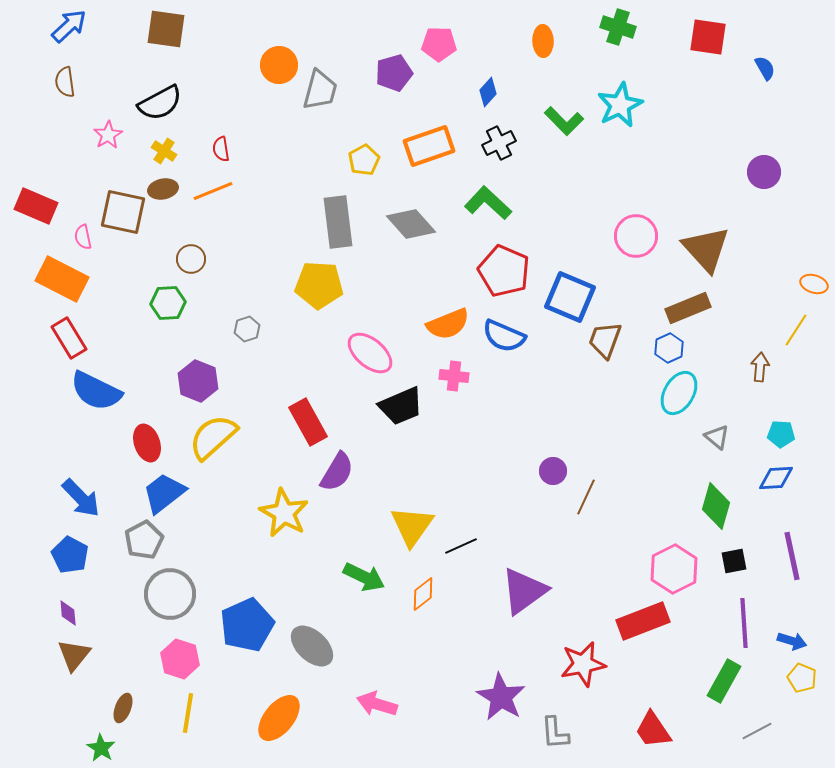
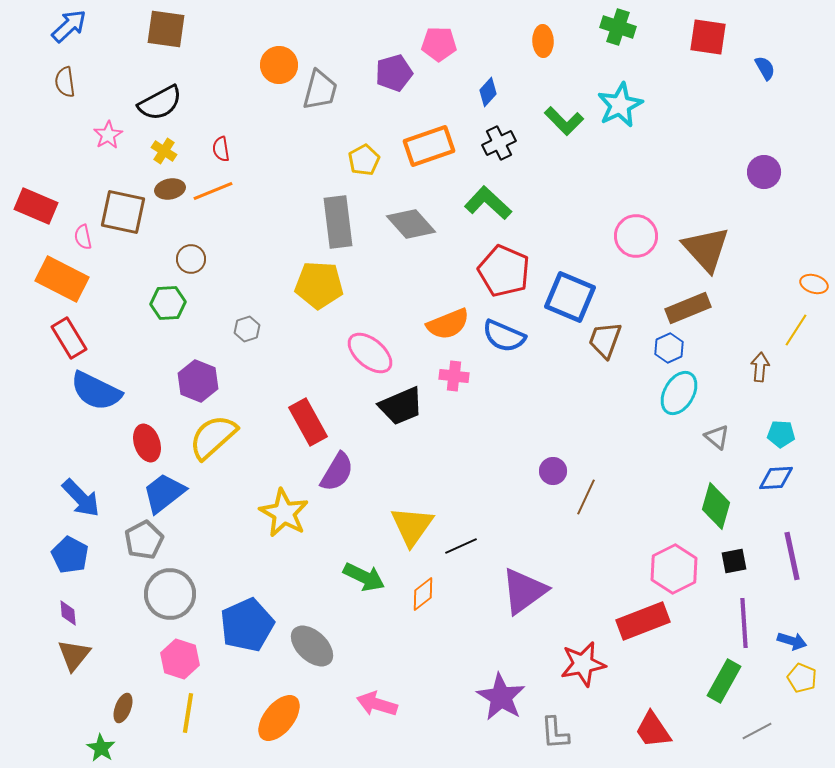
brown ellipse at (163, 189): moved 7 px right
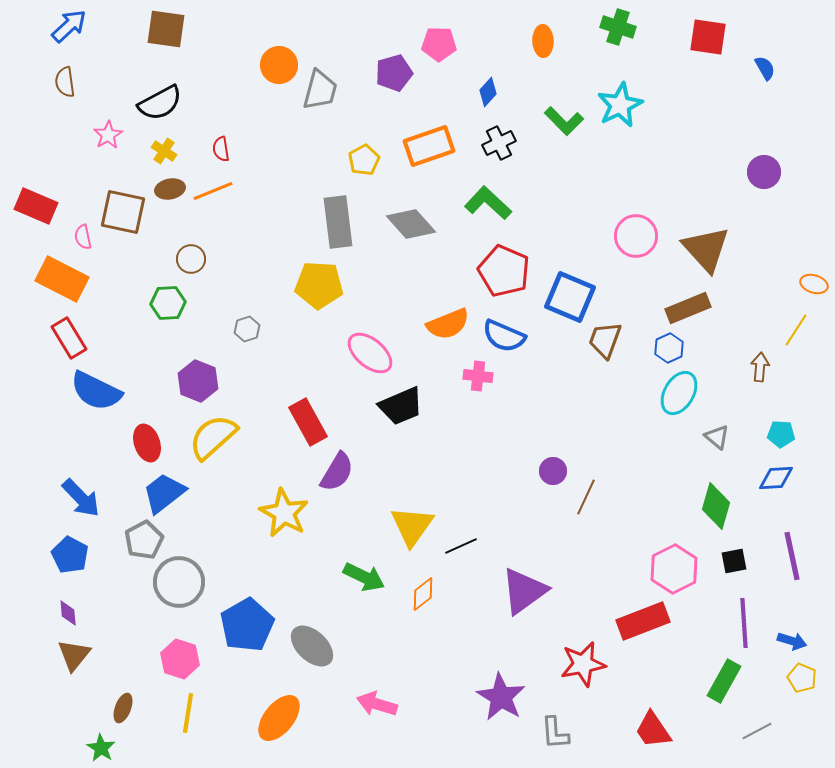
pink cross at (454, 376): moved 24 px right
gray circle at (170, 594): moved 9 px right, 12 px up
blue pentagon at (247, 625): rotated 6 degrees counterclockwise
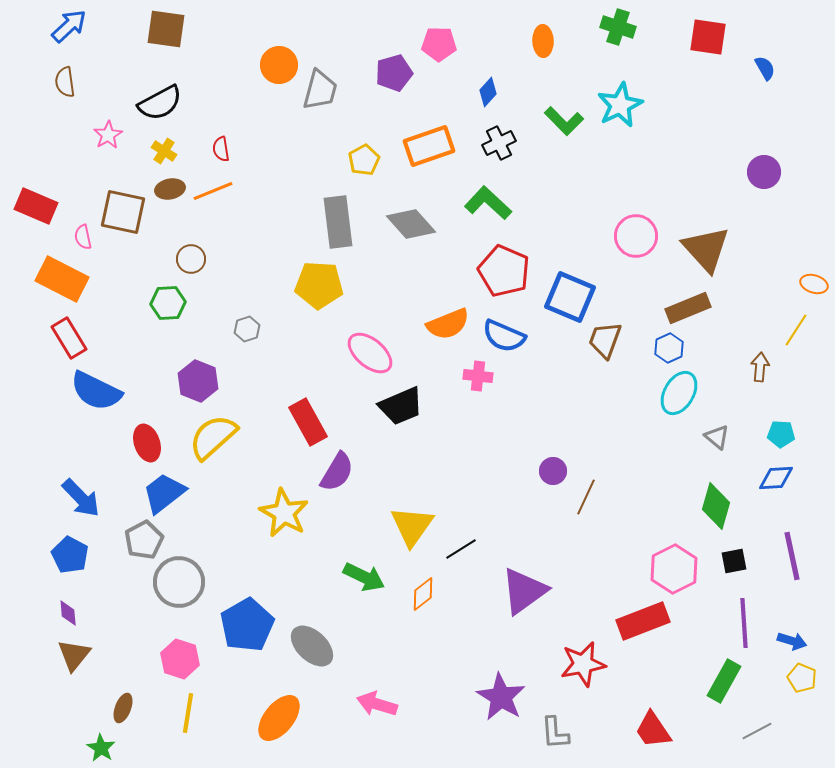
black line at (461, 546): moved 3 px down; rotated 8 degrees counterclockwise
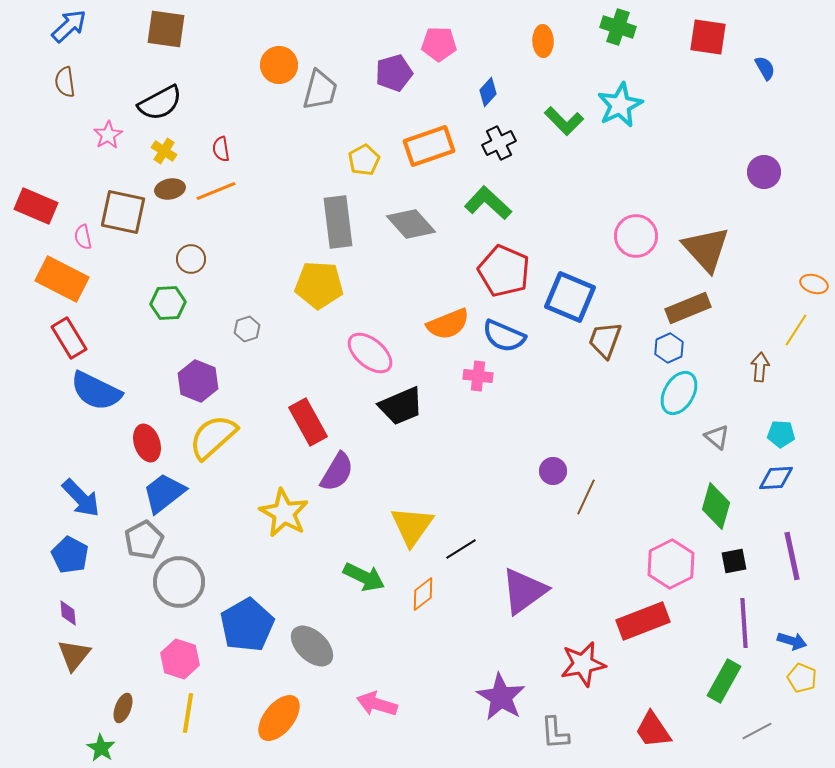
orange line at (213, 191): moved 3 px right
pink hexagon at (674, 569): moved 3 px left, 5 px up
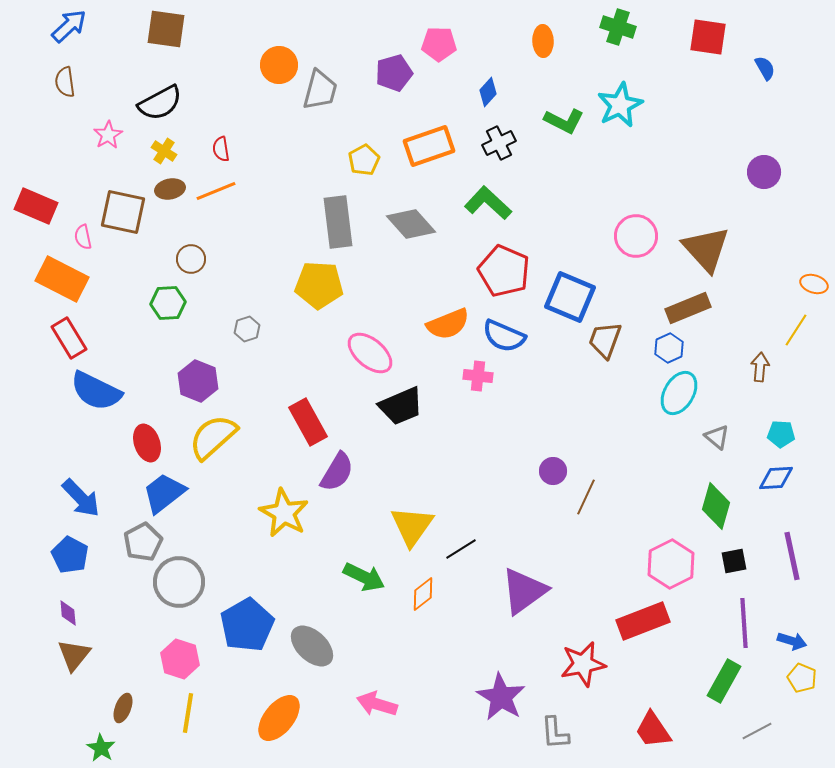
green L-shape at (564, 121): rotated 18 degrees counterclockwise
gray pentagon at (144, 540): moved 1 px left, 2 px down
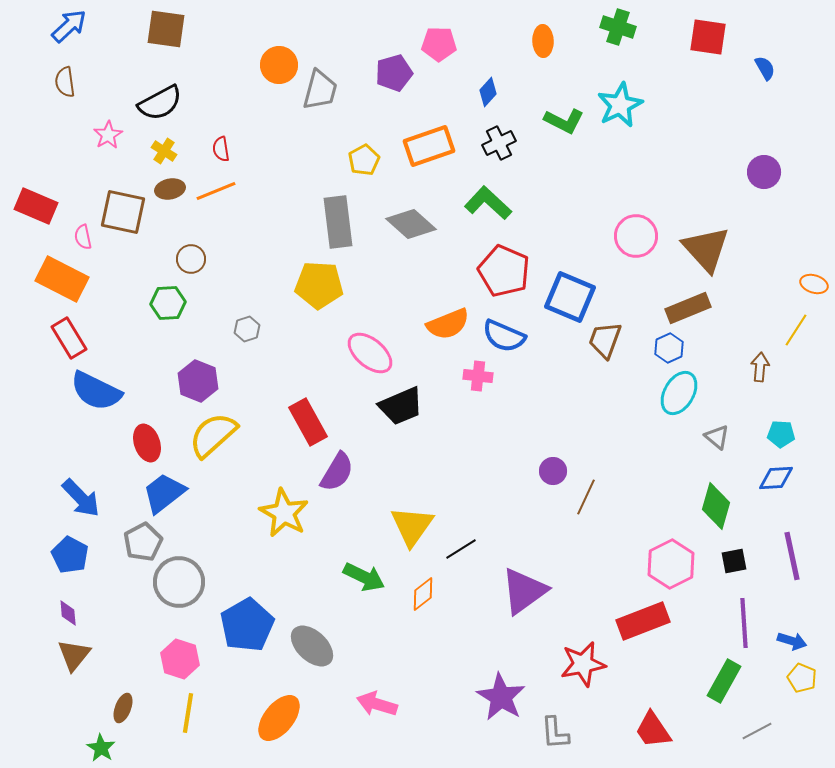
gray diamond at (411, 224): rotated 6 degrees counterclockwise
yellow semicircle at (213, 437): moved 2 px up
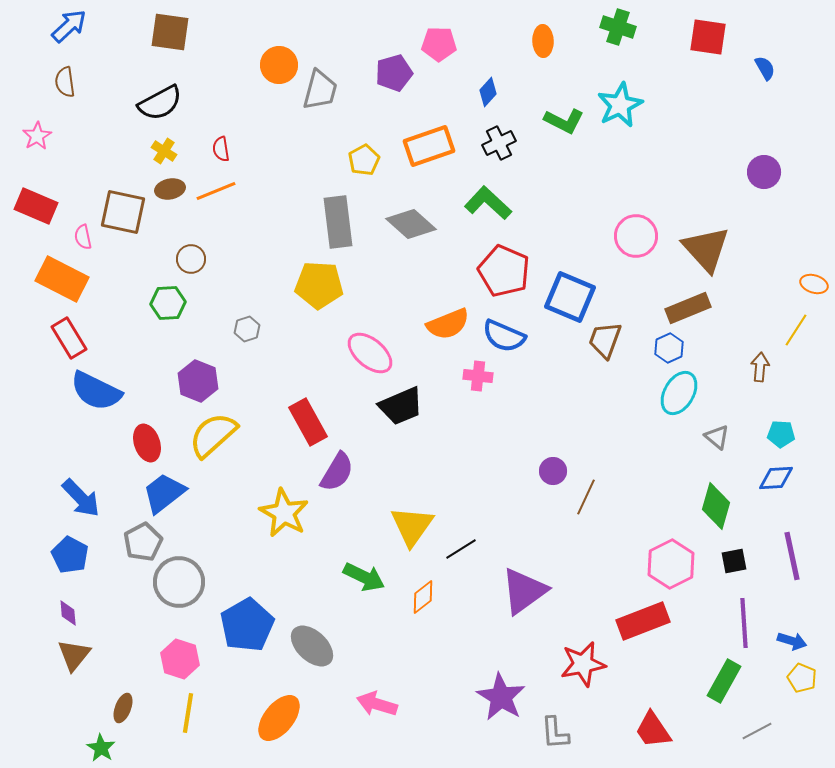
brown square at (166, 29): moved 4 px right, 3 px down
pink star at (108, 135): moved 71 px left, 1 px down
orange diamond at (423, 594): moved 3 px down
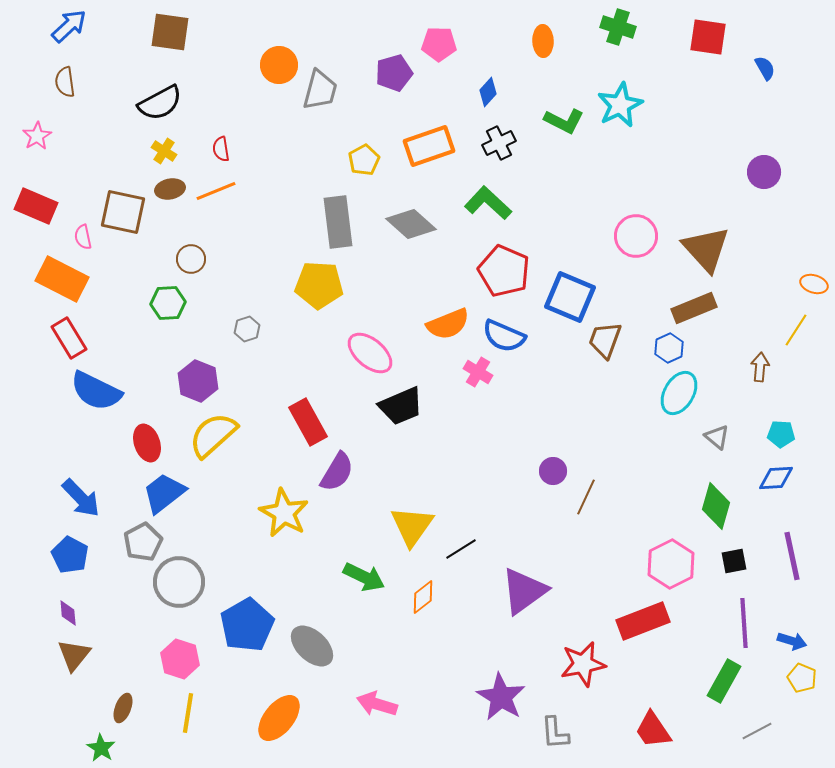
brown rectangle at (688, 308): moved 6 px right
pink cross at (478, 376): moved 4 px up; rotated 24 degrees clockwise
